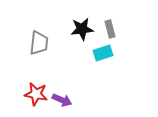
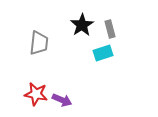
black star: moved 4 px up; rotated 25 degrees counterclockwise
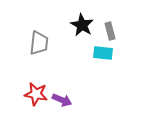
black star: rotated 10 degrees counterclockwise
gray rectangle: moved 2 px down
cyan rectangle: rotated 24 degrees clockwise
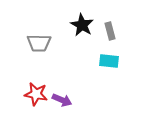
gray trapezoid: rotated 85 degrees clockwise
cyan rectangle: moved 6 px right, 8 px down
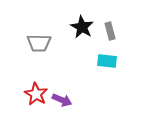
black star: moved 2 px down
cyan rectangle: moved 2 px left
red star: rotated 20 degrees clockwise
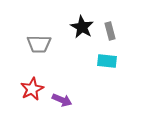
gray trapezoid: moved 1 px down
red star: moved 4 px left, 5 px up; rotated 15 degrees clockwise
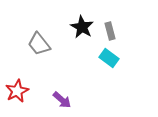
gray trapezoid: rotated 50 degrees clockwise
cyan rectangle: moved 2 px right, 3 px up; rotated 30 degrees clockwise
red star: moved 15 px left, 2 px down
purple arrow: rotated 18 degrees clockwise
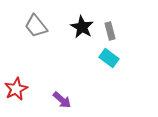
gray trapezoid: moved 3 px left, 18 px up
red star: moved 1 px left, 2 px up
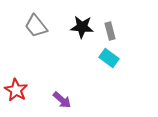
black star: rotated 25 degrees counterclockwise
red star: moved 1 px down; rotated 15 degrees counterclockwise
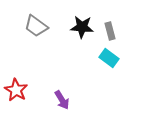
gray trapezoid: rotated 15 degrees counterclockwise
purple arrow: rotated 18 degrees clockwise
